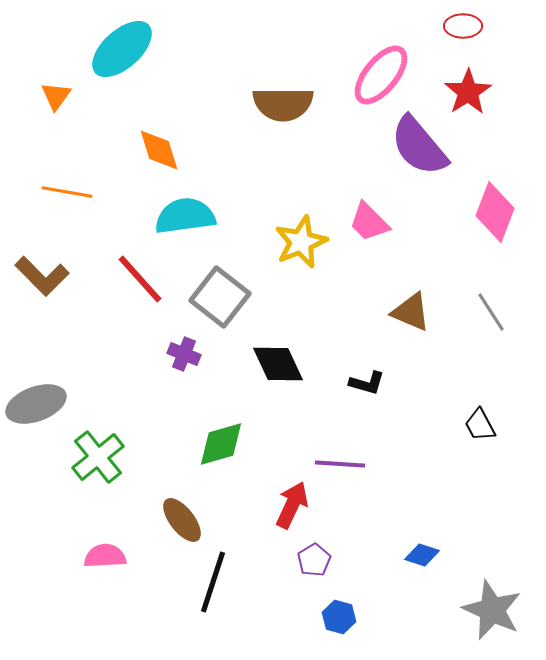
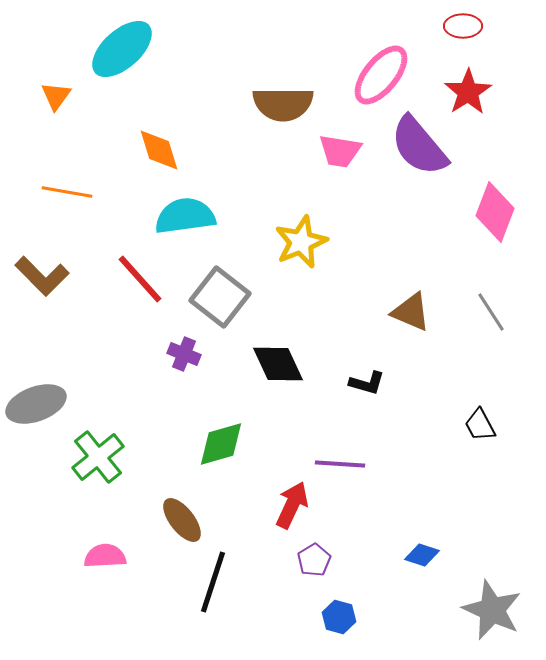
pink trapezoid: moved 29 px left, 71 px up; rotated 36 degrees counterclockwise
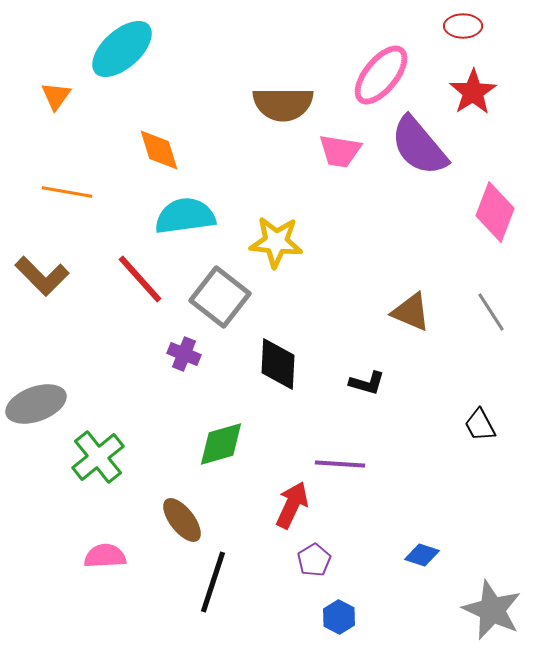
red star: moved 5 px right
yellow star: moved 25 px left; rotated 28 degrees clockwise
black diamond: rotated 28 degrees clockwise
blue hexagon: rotated 12 degrees clockwise
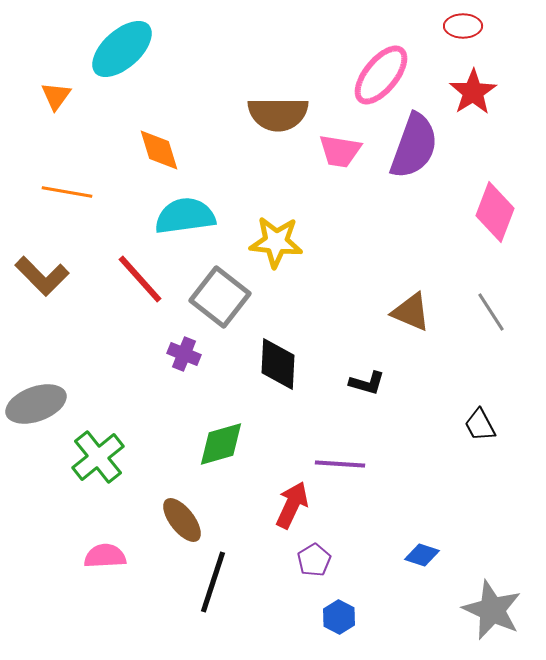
brown semicircle: moved 5 px left, 10 px down
purple semicircle: moved 5 px left; rotated 120 degrees counterclockwise
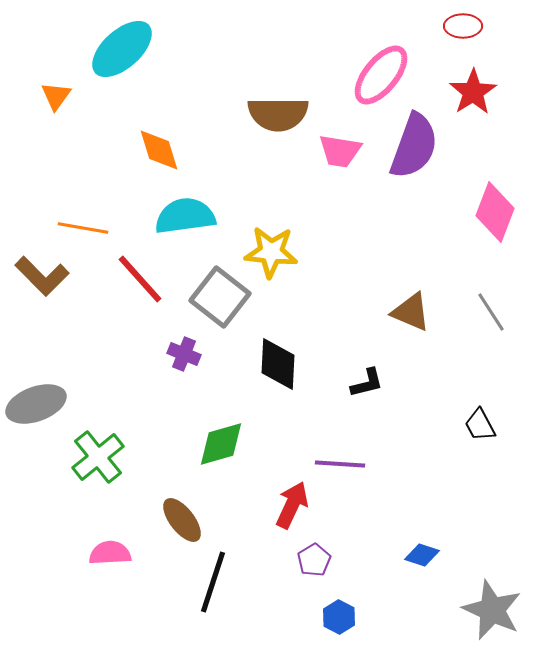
orange line: moved 16 px right, 36 px down
yellow star: moved 5 px left, 10 px down
black L-shape: rotated 30 degrees counterclockwise
pink semicircle: moved 5 px right, 3 px up
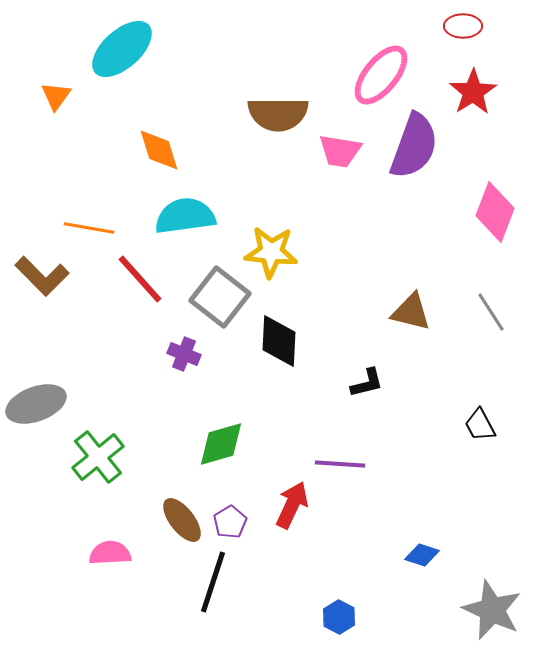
orange line: moved 6 px right
brown triangle: rotated 9 degrees counterclockwise
black diamond: moved 1 px right, 23 px up
purple pentagon: moved 84 px left, 38 px up
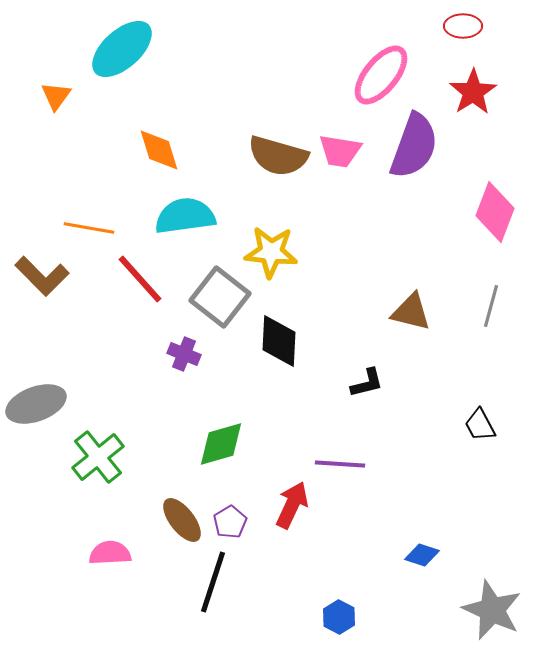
brown semicircle: moved 42 px down; rotated 16 degrees clockwise
gray line: moved 6 px up; rotated 48 degrees clockwise
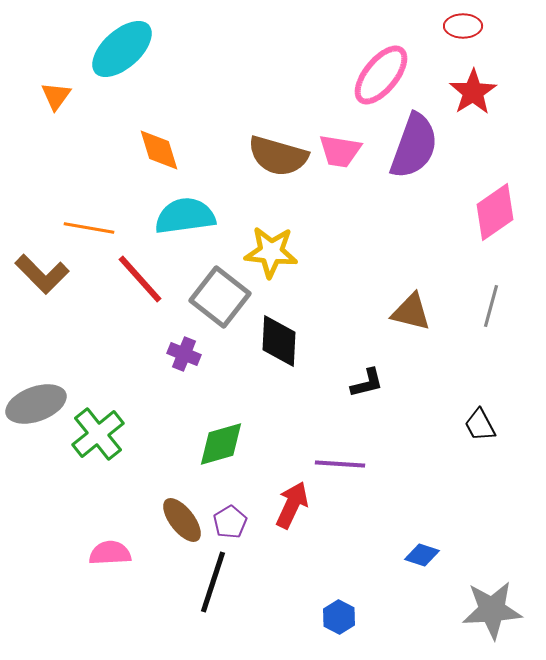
pink diamond: rotated 34 degrees clockwise
brown L-shape: moved 2 px up
green cross: moved 23 px up
gray star: rotated 28 degrees counterclockwise
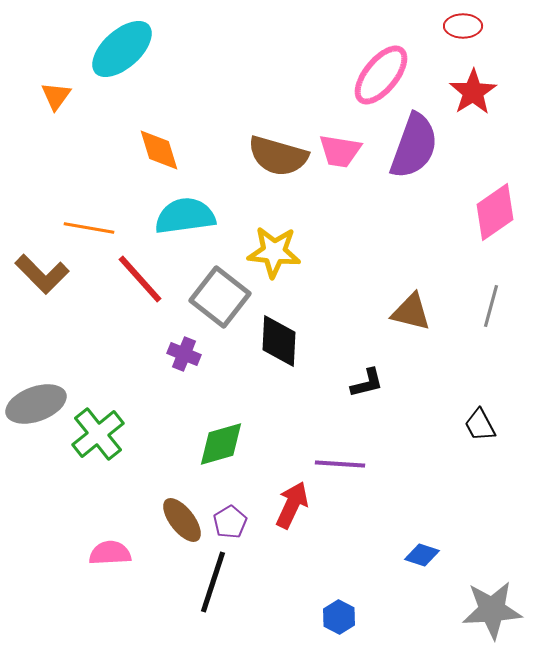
yellow star: moved 3 px right
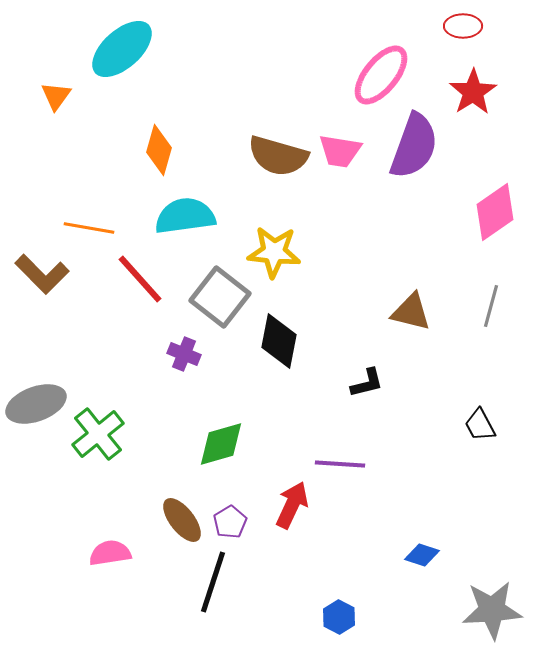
orange diamond: rotated 33 degrees clockwise
black diamond: rotated 8 degrees clockwise
pink semicircle: rotated 6 degrees counterclockwise
